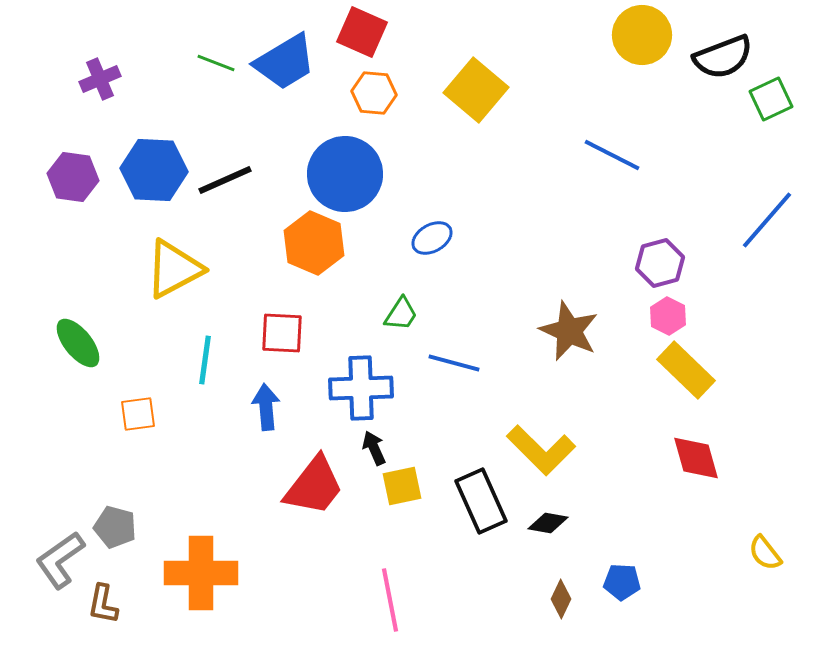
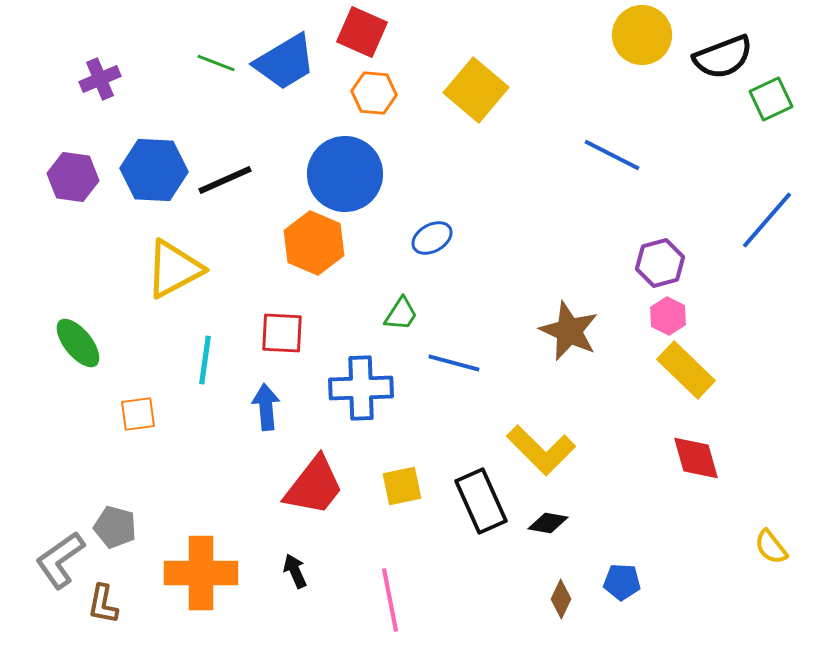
black arrow at (374, 448): moved 79 px left, 123 px down
yellow semicircle at (765, 553): moved 6 px right, 6 px up
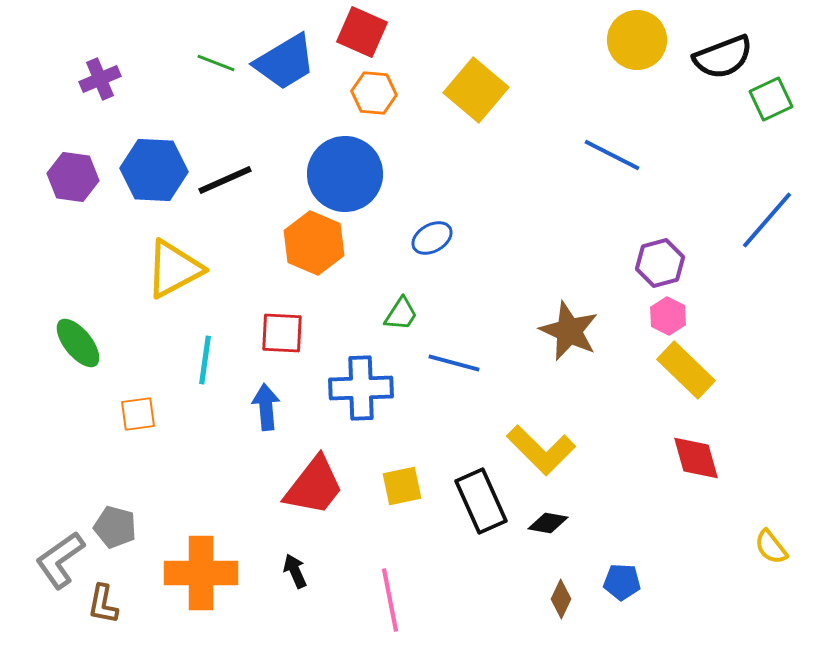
yellow circle at (642, 35): moved 5 px left, 5 px down
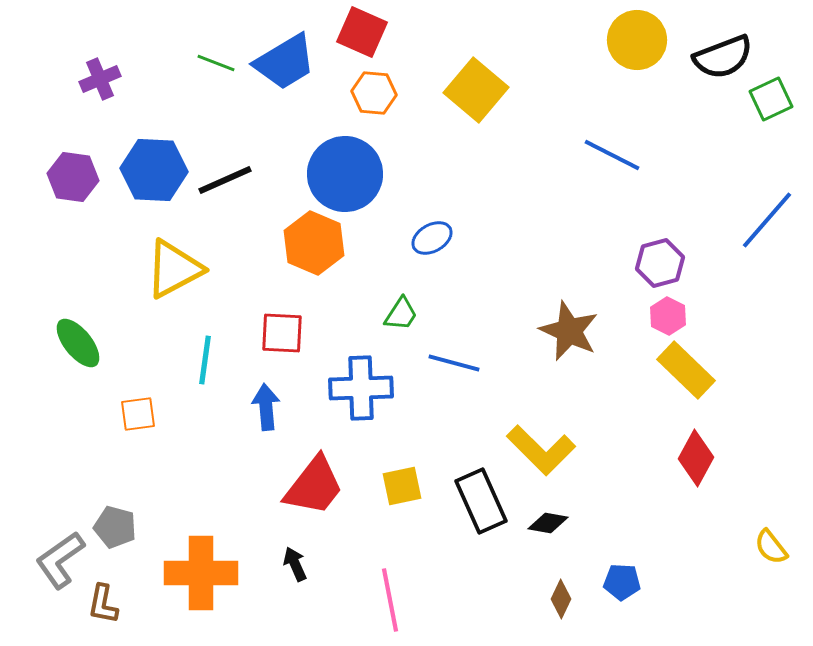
red diamond at (696, 458): rotated 44 degrees clockwise
black arrow at (295, 571): moved 7 px up
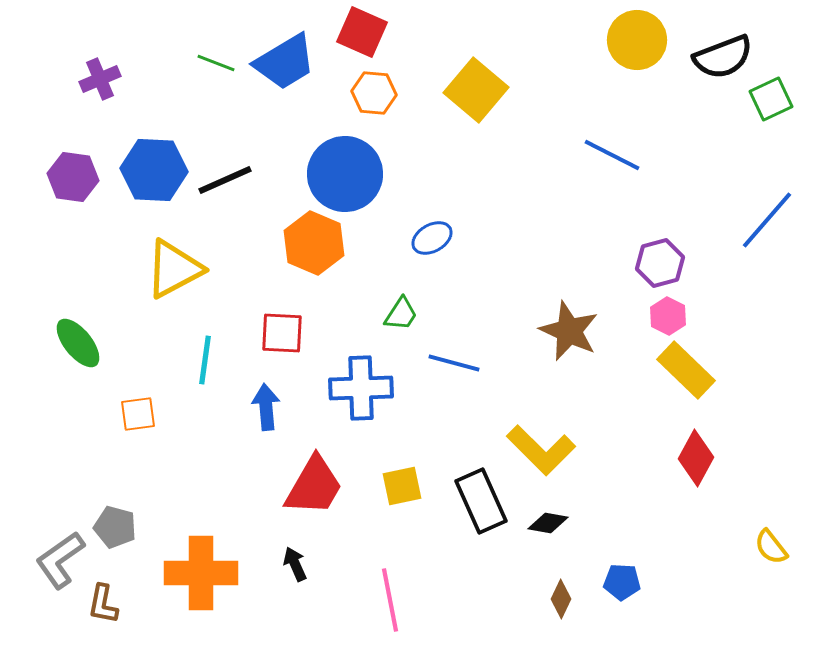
red trapezoid at (314, 486): rotated 8 degrees counterclockwise
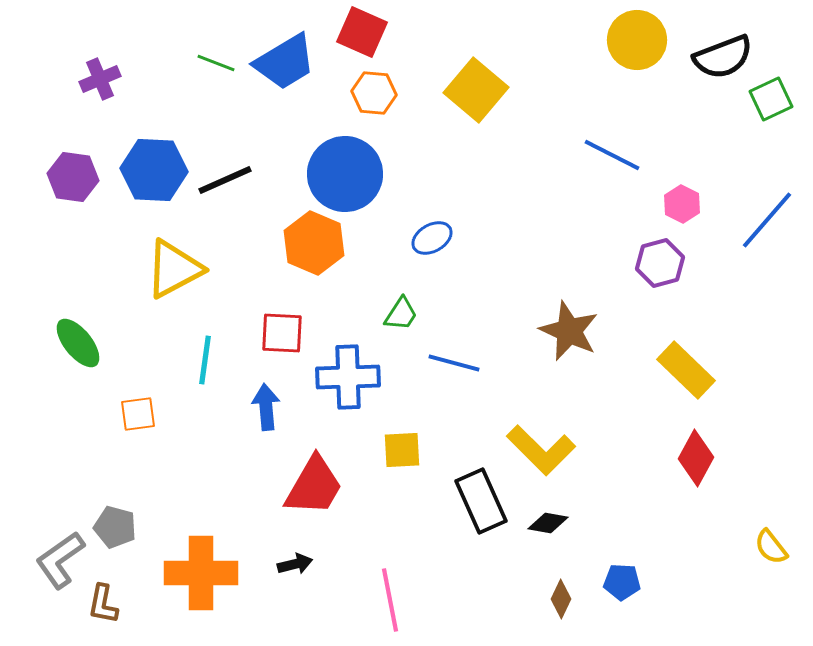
pink hexagon at (668, 316): moved 14 px right, 112 px up
blue cross at (361, 388): moved 13 px left, 11 px up
yellow square at (402, 486): moved 36 px up; rotated 9 degrees clockwise
black arrow at (295, 564): rotated 100 degrees clockwise
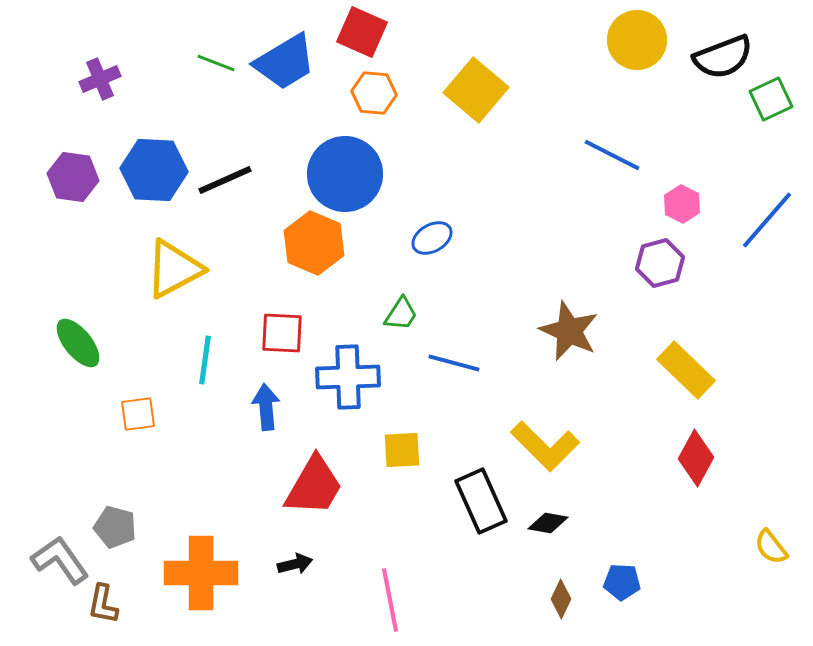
yellow L-shape at (541, 450): moved 4 px right, 4 px up
gray L-shape at (60, 560): rotated 90 degrees clockwise
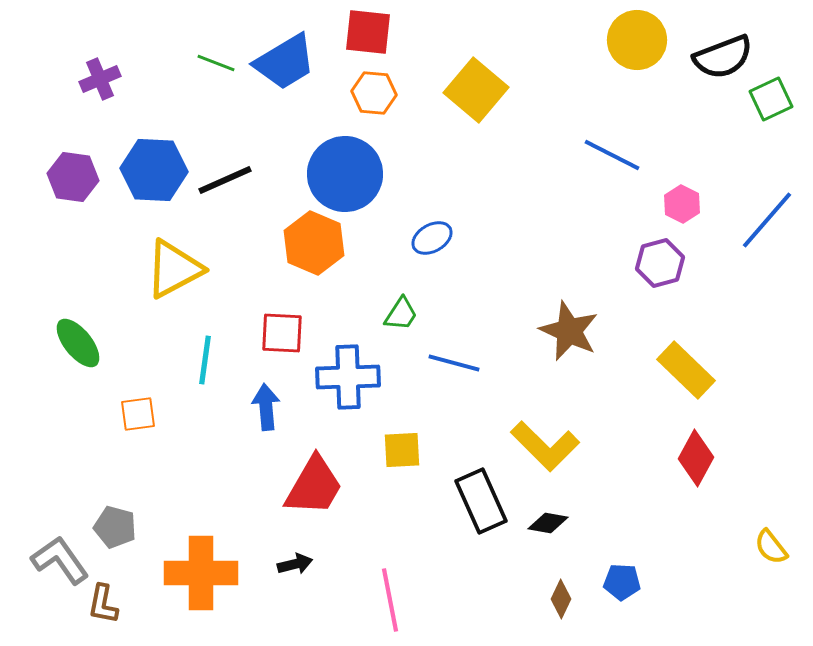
red square at (362, 32): moved 6 px right; rotated 18 degrees counterclockwise
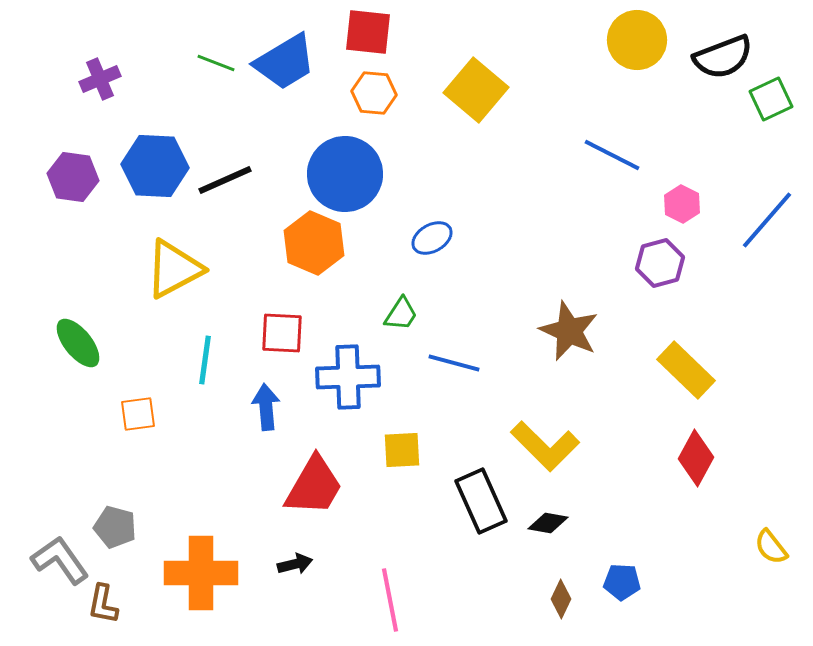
blue hexagon at (154, 170): moved 1 px right, 4 px up
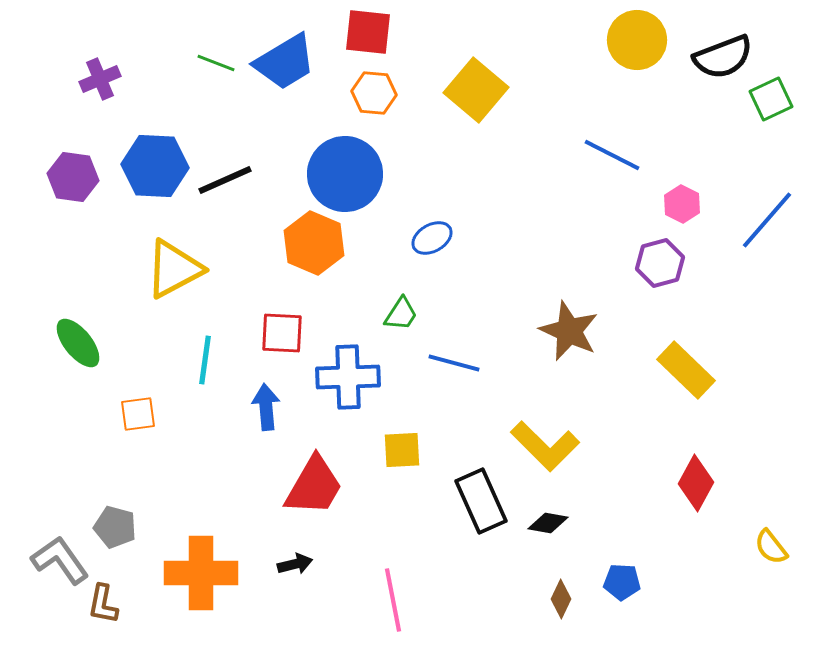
red diamond at (696, 458): moved 25 px down
pink line at (390, 600): moved 3 px right
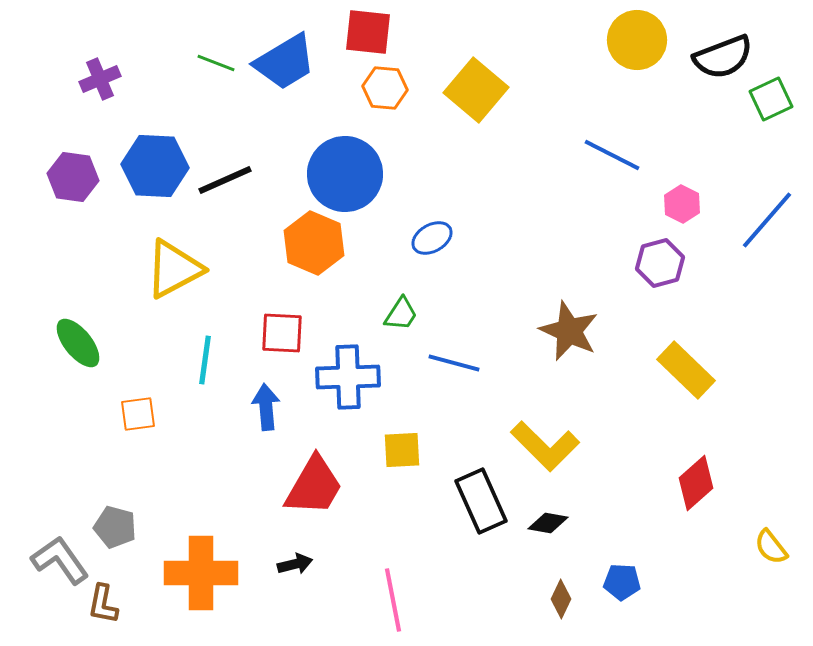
orange hexagon at (374, 93): moved 11 px right, 5 px up
red diamond at (696, 483): rotated 20 degrees clockwise
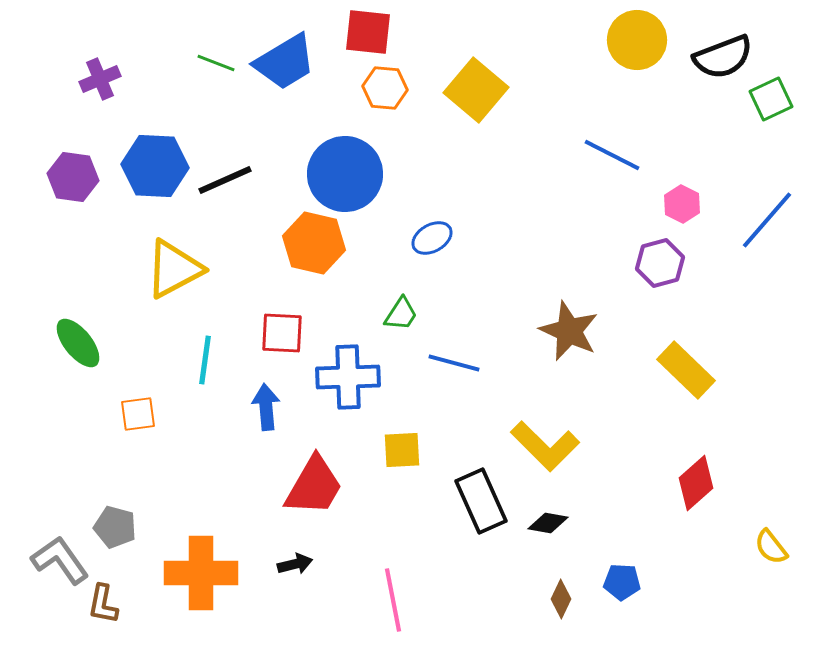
orange hexagon at (314, 243): rotated 10 degrees counterclockwise
